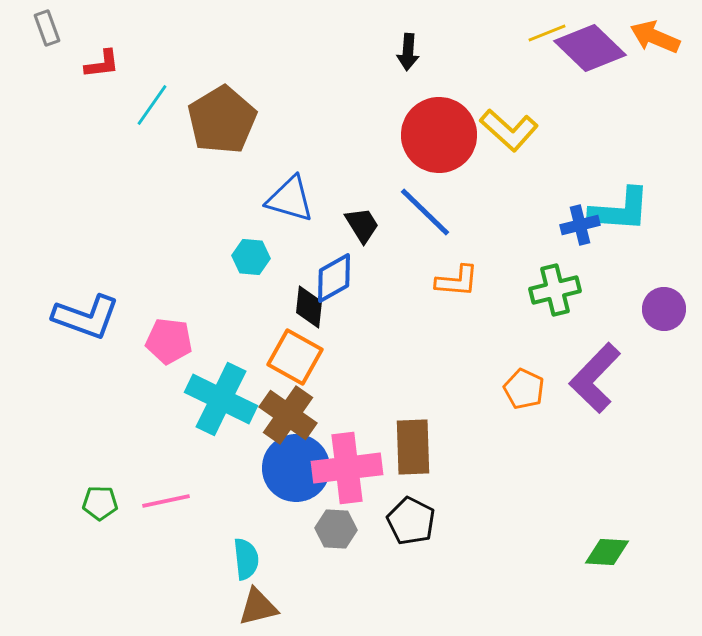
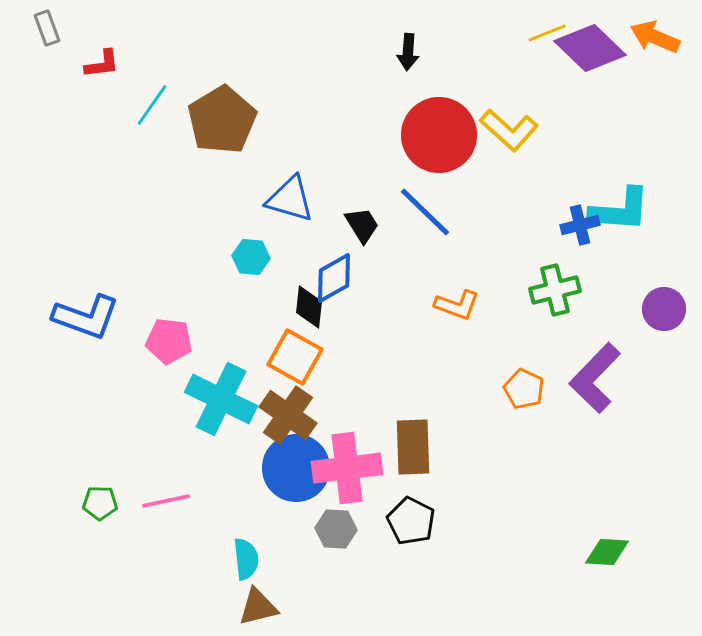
orange L-shape: moved 24 px down; rotated 15 degrees clockwise
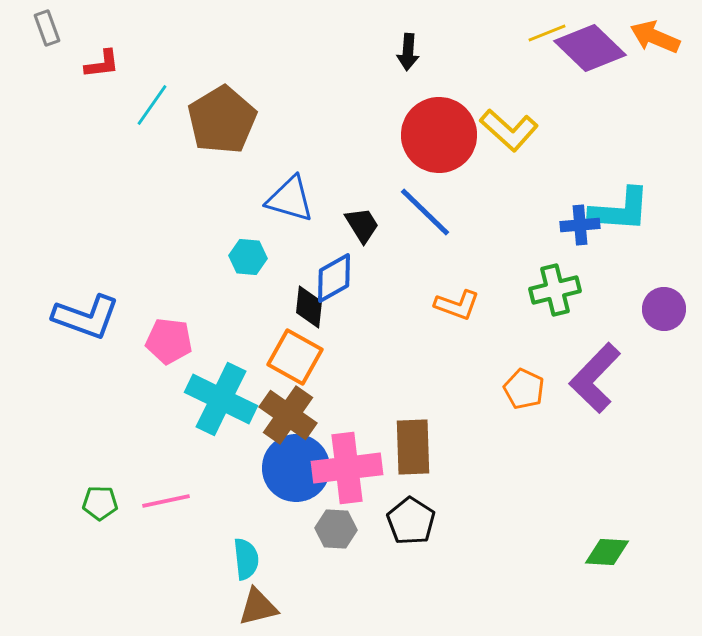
blue cross: rotated 9 degrees clockwise
cyan hexagon: moved 3 px left
black pentagon: rotated 6 degrees clockwise
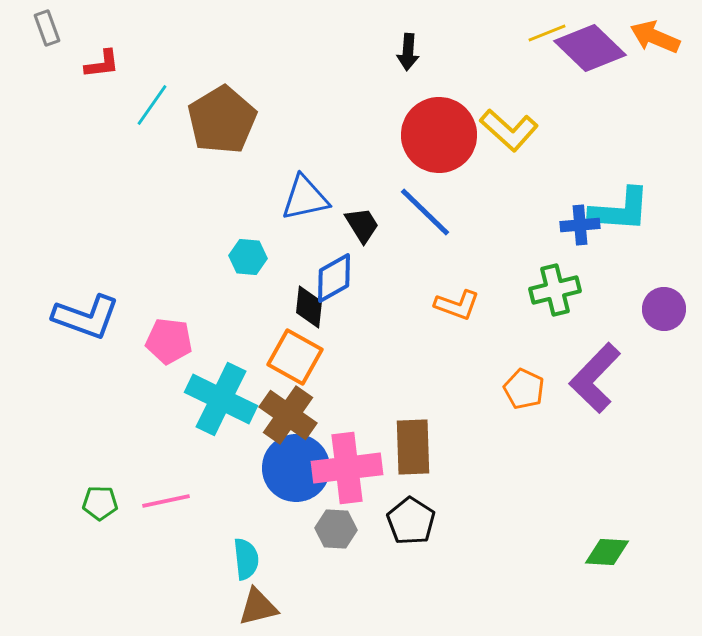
blue triangle: moved 15 px right, 1 px up; rotated 28 degrees counterclockwise
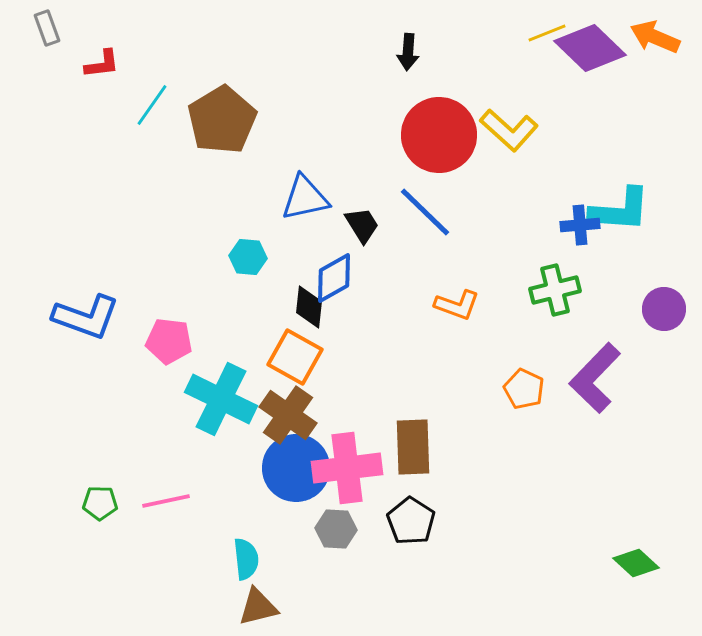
green diamond: moved 29 px right, 11 px down; rotated 39 degrees clockwise
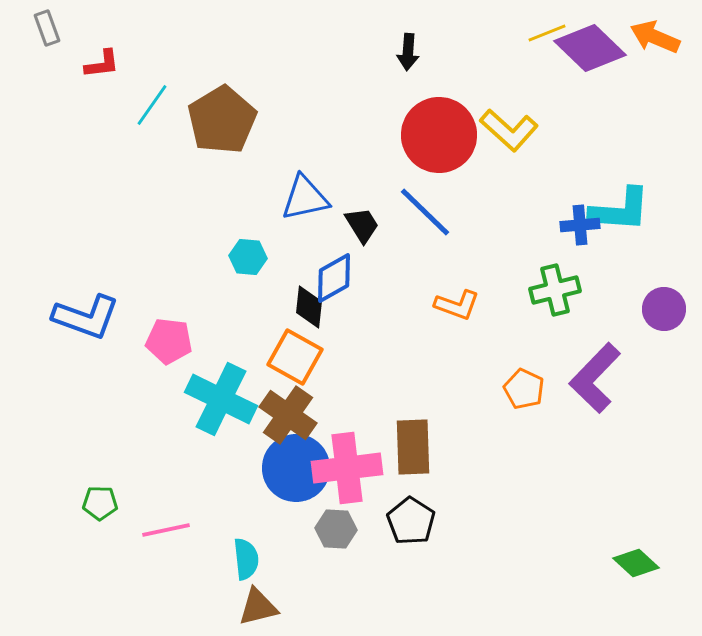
pink line: moved 29 px down
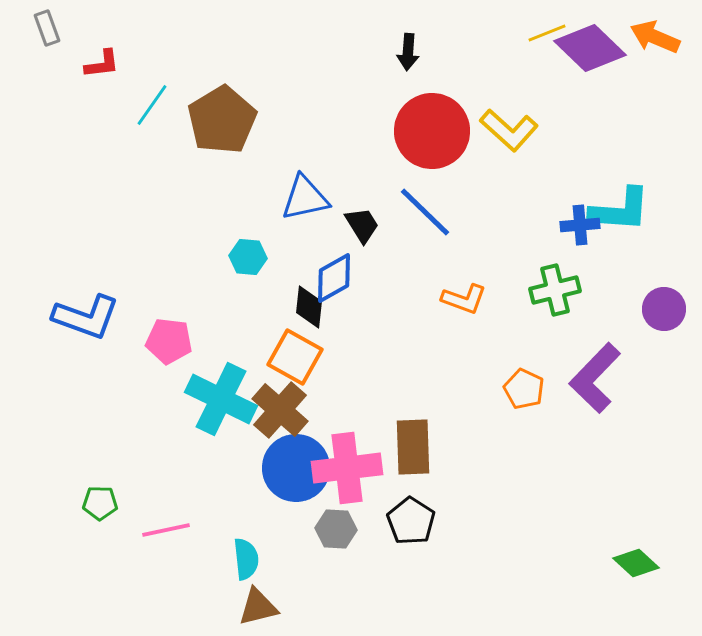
red circle: moved 7 px left, 4 px up
orange L-shape: moved 7 px right, 6 px up
brown cross: moved 8 px left, 5 px up; rotated 6 degrees clockwise
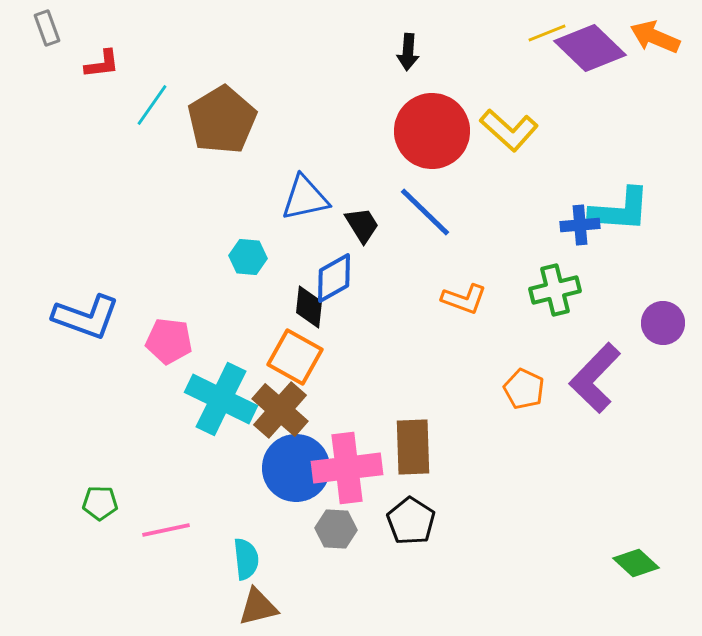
purple circle: moved 1 px left, 14 px down
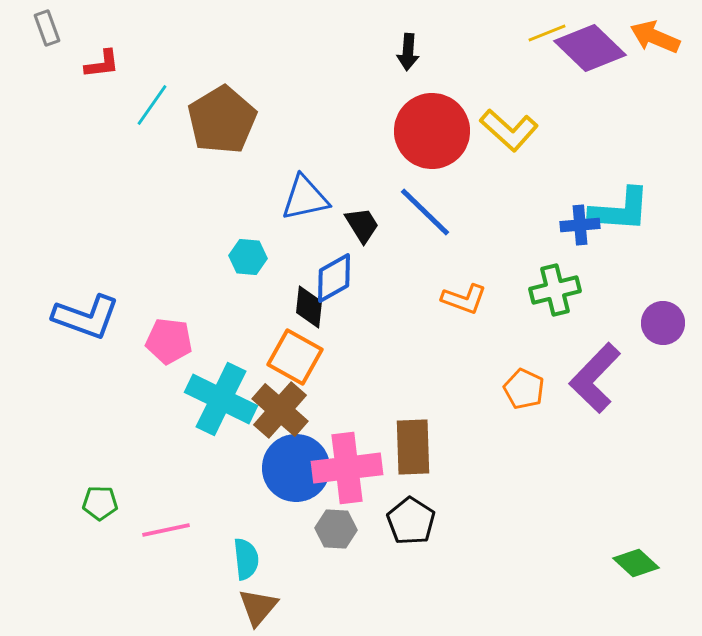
brown triangle: rotated 36 degrees counterclockwise
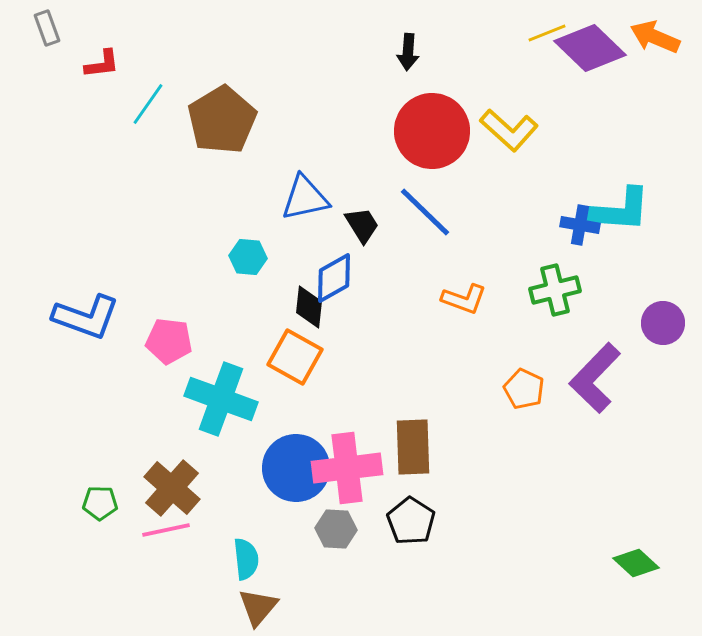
cyan line: moved 4 px left, 1 px up
blue cross: rotated 15 degrees clockwise
cyan cross: rotated 6 degrees counterclockwise
brown cross: moved 108 px left, 78 px down
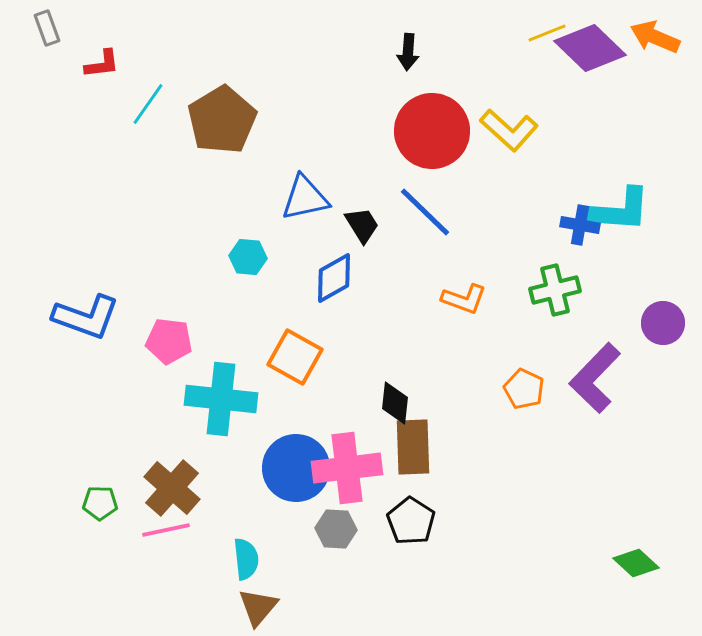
black diamond: moved 86 px right, 96 px down
cyan cross: rotated 14 degrees counterclockwise
